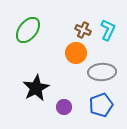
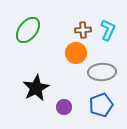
brown cross: rotated 28 degrees counterclockwise
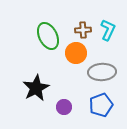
green ellipse: moved 20 px right, 6 px down; rotated 64 degrees counterclockwise
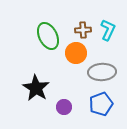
black star: rotated 12 degrees counterclockwise
blue pentagon: moved 1 px up
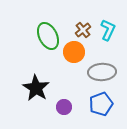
brown cross: rotated 35 degrees counterclockwise
orange circle: moved 2 px left, 1 px up
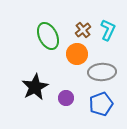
orange circle: moved 3 px right, 2 px down
black star: moved 1 px left, 1 px up; rotated 12 degrees clockwise
purple circle: moved 2 px right, 9 px up
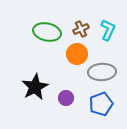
brown cross: moved 2 px left, 1 px up; rotated 14 degrees clockwise
green ellipse: moved 1 px left, 4 px up; rotated 52 degrees counterclockwise
